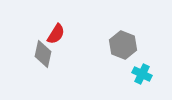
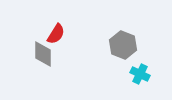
gray diamond: rotated 12 degrees counterclockwise
cyan cross: moved 2 px left
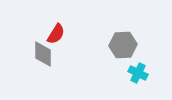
gray hexagon: rotated 24 degrees counterclockwise
cyan cross: moved 2 px left, 1 px up
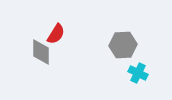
gray diamond: moved 2 px left, 2 px up
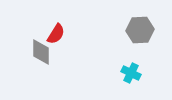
gray hexagon: moved 17 px right, 15 px up
cyan cross: moved 7 px left
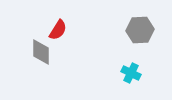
red semicircle: moved 2 px right, 4 px up
